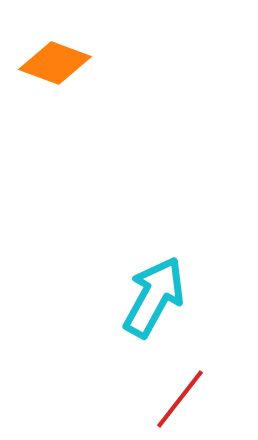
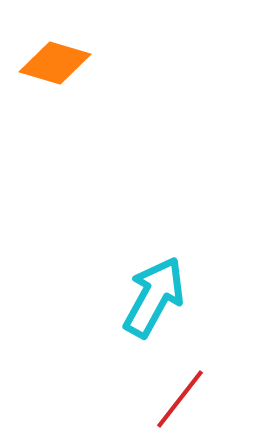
orange diamond: rotated 4 degrees counterclockwise
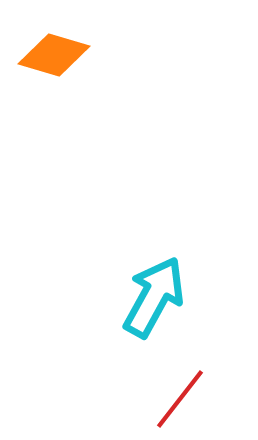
orange diamond: moved 1 px left, 8 px up
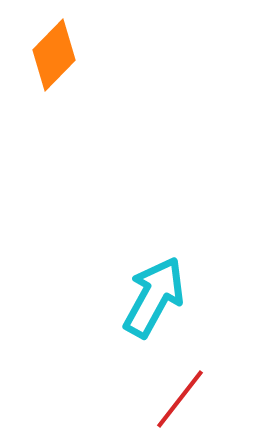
orange diamond: rotated 62 degrees counterclockwise
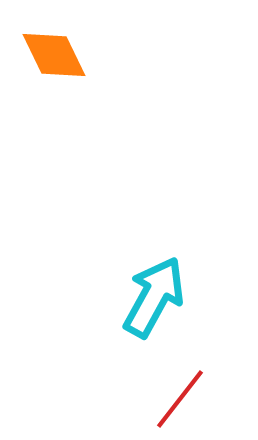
orange diamond: rotated 70 degrees counterclockwise
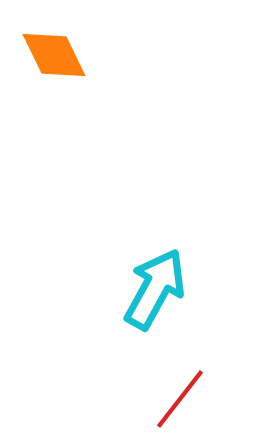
cyan arrow: moved 1 px right, 8 px up
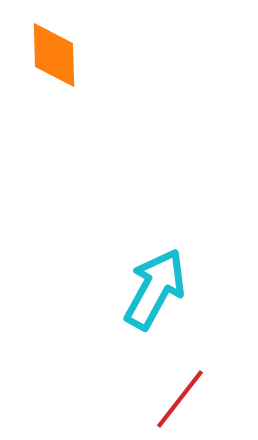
orange diamond: rotated 24 degrees clockwise
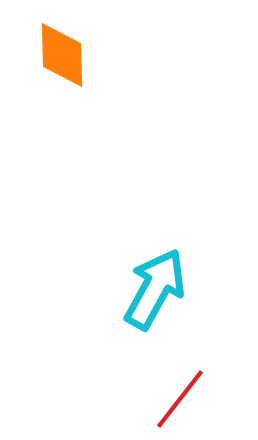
orange diamond: moved 8 px right
